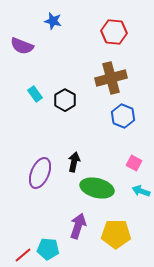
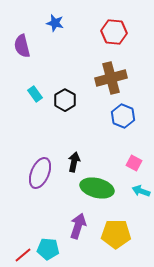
blue star: moved 2 px right, 2 px down
purple semicircle: rotated 55 degrees clockwise
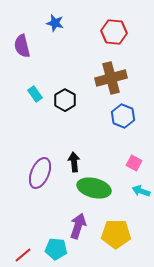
black arrow: rotated 18 degrees counterclockwise
green ellipse: moved 3 px left
cyan pentagon: moved 8 px right
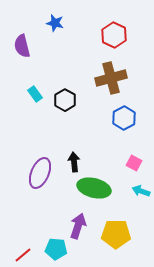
red hexagon: moved 3 px down; rotated 20 degrees clockwise
blue hexagon: moved 1 px right, 2 px down; rotated 10 degrees clockwise
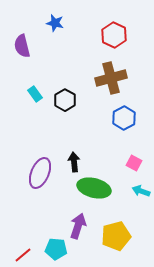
yellow pentagon: moved 2 px down; rotated 16 degrees counterclockwise
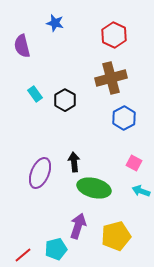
cyan pentagon: rotated 20 degrees counterclockwise
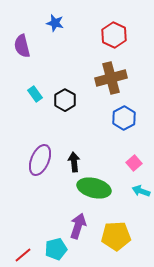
pink square: rotated 21 degrees clockwise
purple ellipse: moved 13 px up
yellow pentagon: rotated 12 degrees clockwise
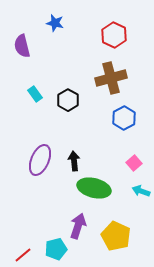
black hexagon: moved 3 px right
black arrow: moved 1 px up
yellow pentagon: rotated 28 degrees clockwise
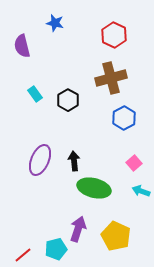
purple arrow: moved 3 px down
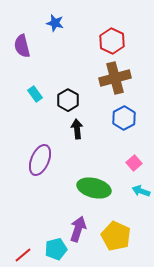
red hexagon: moved 2 px left, 6 px down
brown cross: moved 4 px right
black arrow: moved 3 px right, 32 px up
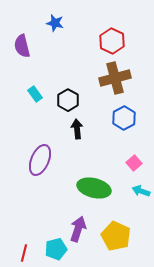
red line: moved 1 px right, 2 px up; rotated 36 degrees counterclockwise
